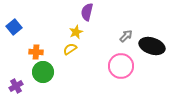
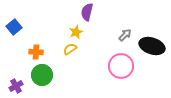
gray arrow: moved 1 px left, 1 px up
green circle: moved 1 px left, 3 px down
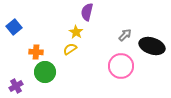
yellow star: rotated 16 degrees counterclockwise
green circle: moved 3 px right, 3 px up
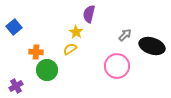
purple semicircle: moved 2 px right, 2 px down
pink circle: moved 4 px left
green circle: moved 2 px right, 2 px up
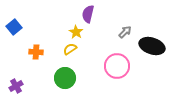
purple semicircle: moved 1 px left
gray arrow: moved 3 px up
green circle: moved 18 px right, 8 px down
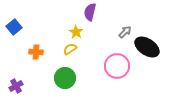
purple semicircle: moved 2 px right, 2 px up
black ellipse: moved 5 px left, 1 px down; rotated 15 degrees clockwise
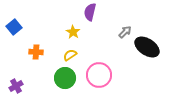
yellow star: moved 3 px left
yellow semicircle: moved 6 px down
pink circle: moved 18 px left, 9 px down
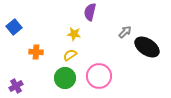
yellow star: moved 1 px right, 2 px down; rotated 24 degrees counterclockwise
pink circle: moved 1 px down
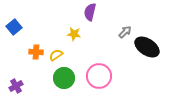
yellow semicircle: moved 14 px left
green circle: moved 1 px left
